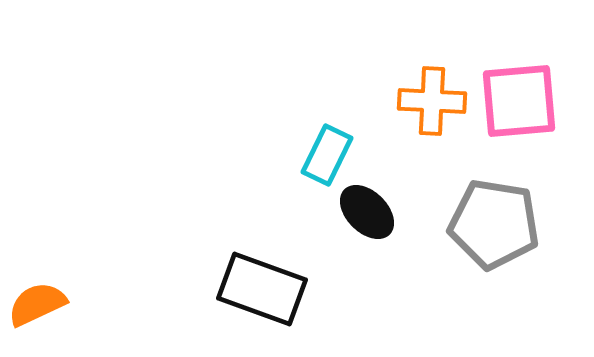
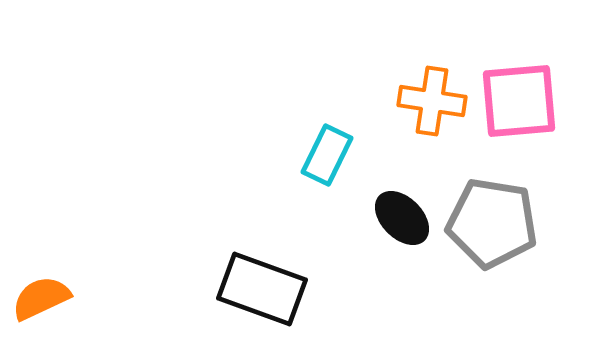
orange cross: rotated 6 degrees clockwise
black ellipse: moved 35 px right, 6 px down
gray pentagon: moved 2 px left, 1 px up
orange semicircle: moved 4 px right, 6 px up
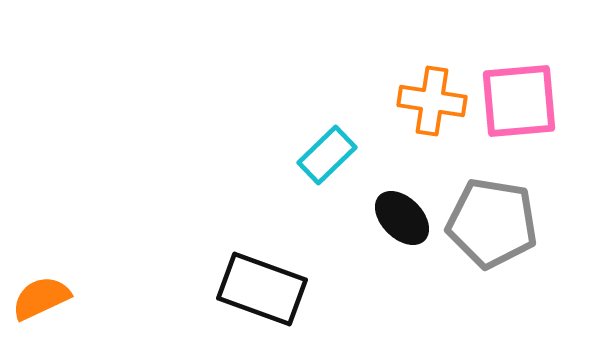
cyan rectangle: rotated 20 degrees clockwise
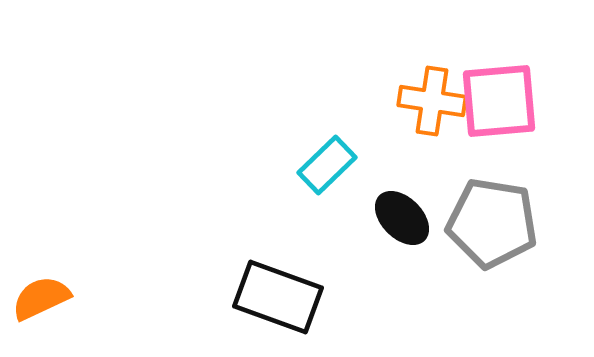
pink square: moved 20 px left
cyan rectangle: moved 10 px down
black rectangle: moved 16 px right, 8 px down
